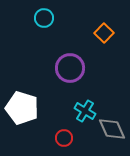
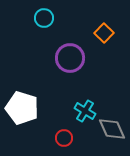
purple circle: moved 10 px up
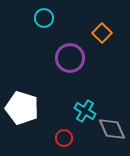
orange square: moved 2 px left
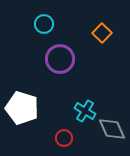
cyan circle: moved 6 px down
purple circle: moved 10 px left, 1 px down
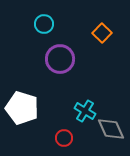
gray diamond: moved 1 px left
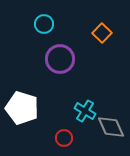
gray diamond: moved 2 px up
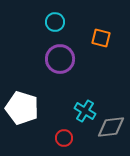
cyan circle: moved 11 px right, 2 px up
orange square: moved 1 px left, 5 px down; rotated 30 degrees counterclockwise
gray diamond: rotated 72 degrees counterclockwise
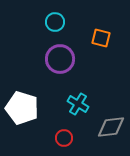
cyan cross: moved 7 px left, 7 px up
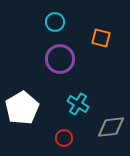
white pentagon: rotated 24 degrees clockwise
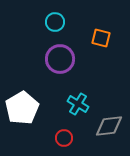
gray diamond: moved 2 px left, 1 px up
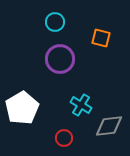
cyan cross: moved 3 px right, 1 px down
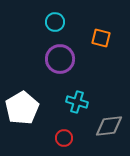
cyan cross: moved 4 px left, 3 px up; rotated 15 degrees counterclockwise
